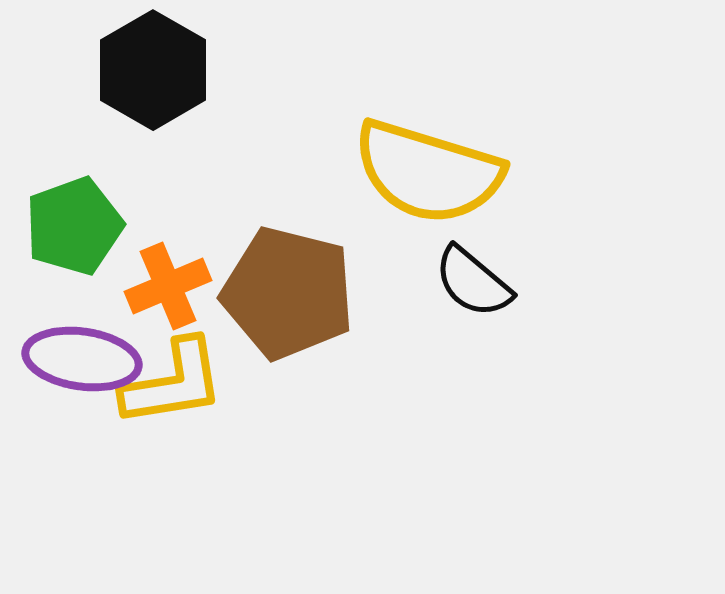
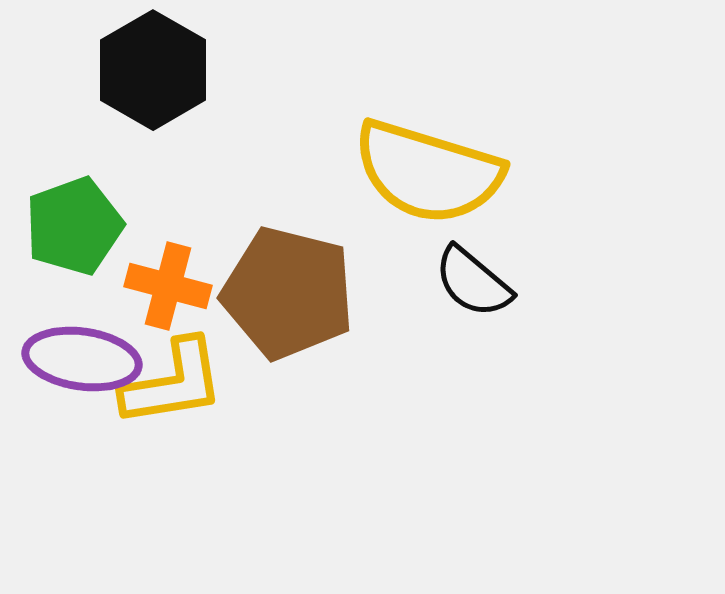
orange cross: rotated 38 degrees clockwise
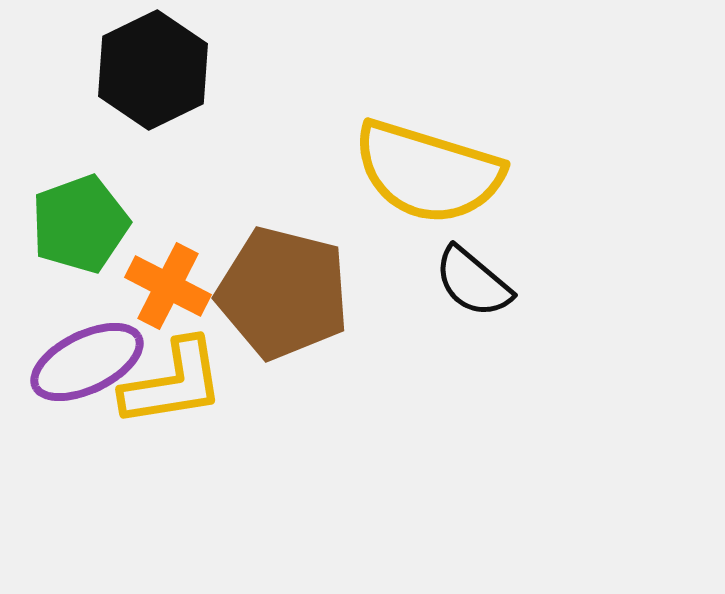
black hexagon: rotated 4 degrees clockwise
green pentagon: moved 6 px right, 2 px up
orange cross: rotated 12 degrees clockwise
brown pentagon: moved 5 px left
purple ellipse: moved 5 px right, 3 px down; rotated 34 degrees counterclockwise
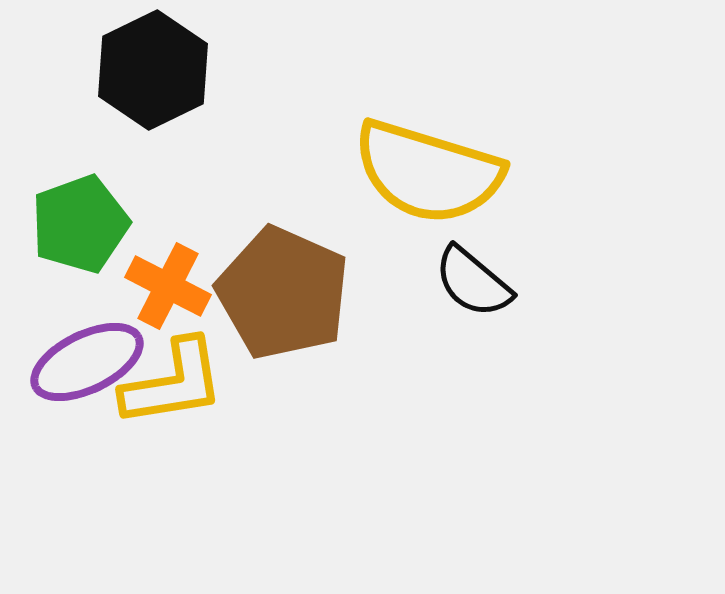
brown pentagon: rotated 10 degrees clockwise
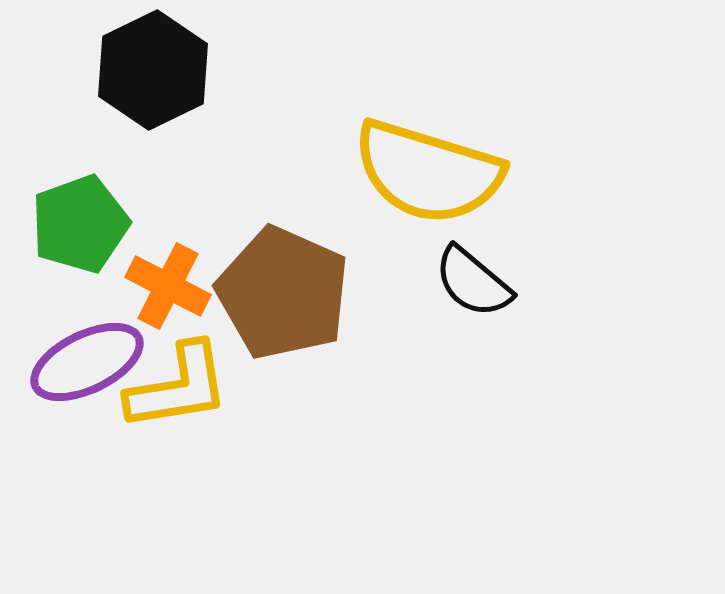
yellow L-shape: moved 5 px right, 4 px down
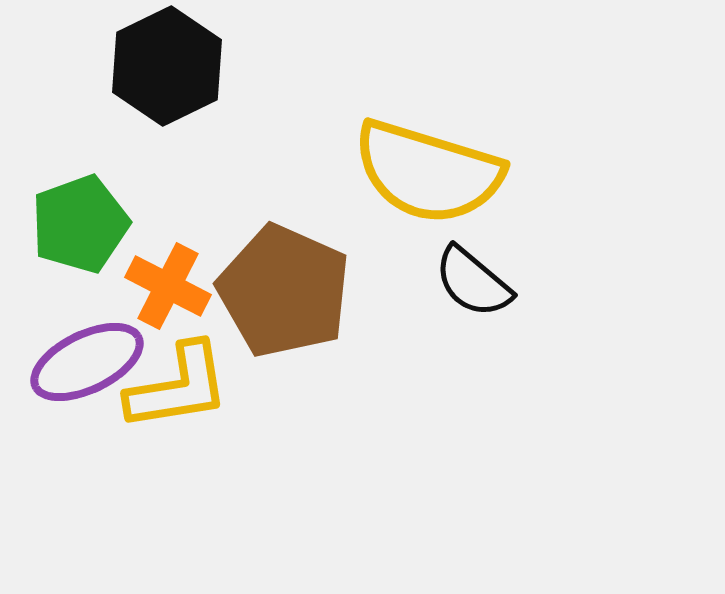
black hexagon: moved 14 px right, 4 px up
brown pentagon: moved 1 px right, 2 px up
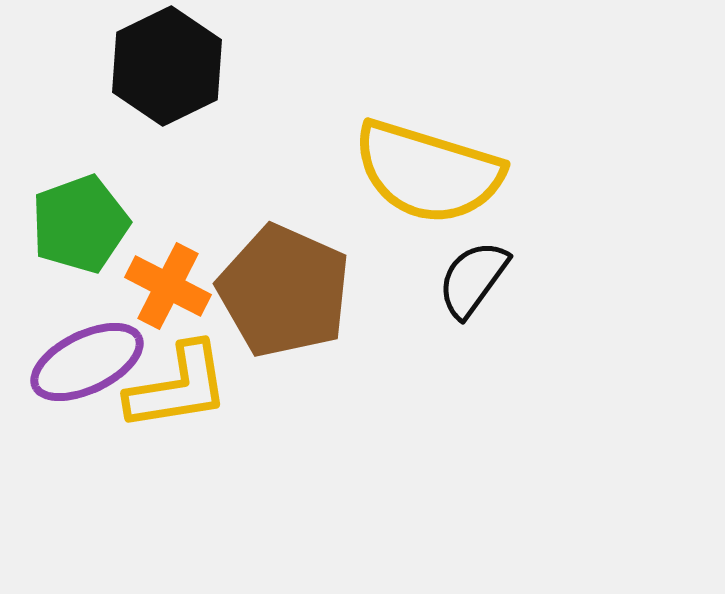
black semicircle: moved 3 px up; rotated 86 degrees clockwise
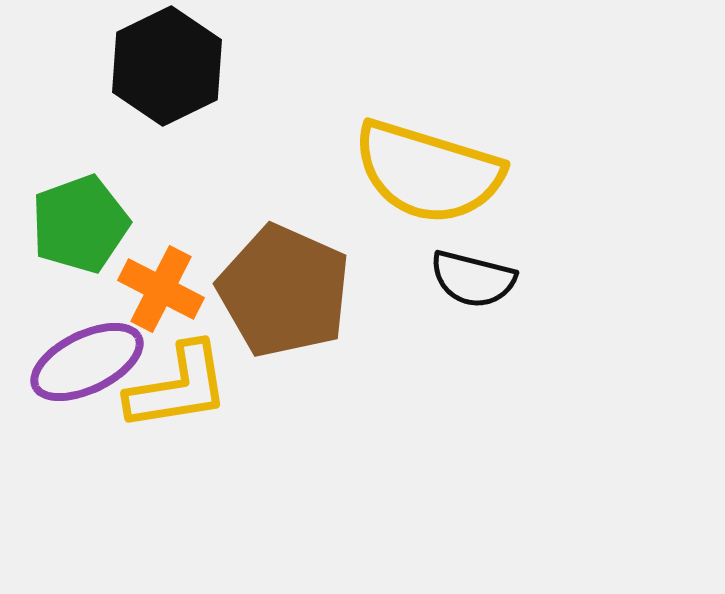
black semicircle: rotated 112 degrees counterclockwise
orange cross: moved 7 px left, 3 px down
